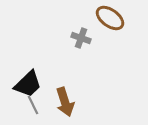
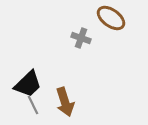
brown ellipse: moved 1 px right
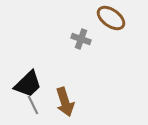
gray cross: moved 1 px down
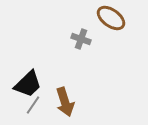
gray line: rotated 60 degrees clockwise
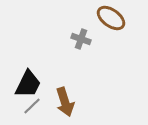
black trapezoid: rotated 20 degrees counterclockwise
gray line: moved 1 px left, 1 px down; rotated 12 degrees clockwise
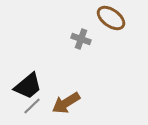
black trapezoid: moved 2 px down; rotated 24 degrees clockwise
brown arrow: moved 1 px right, 1 px down; rotated 76 degrees clockwise
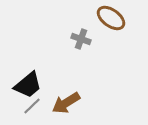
black trapezoid: moved 1 px up
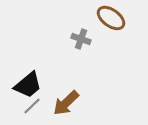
brown arrow: rotated 12 degrees counterclockwise
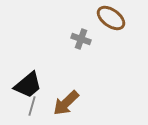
gray line: rotated 30 degrees counterclockwise
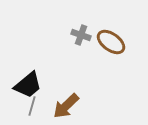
brown ellipse: moved 24 px down
gray cross: moved 4 px up
brown arrow: moved 3 px down
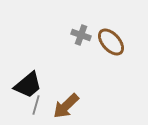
brown ellipse: rotated 12 degrees clockwise
gray line: moved 4 px right, 1 px up
